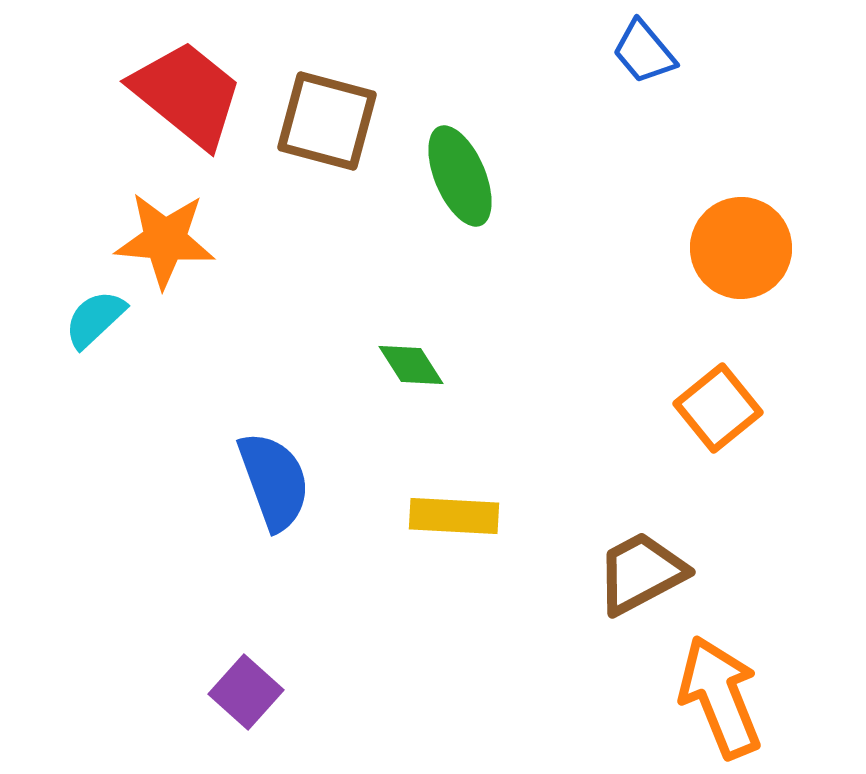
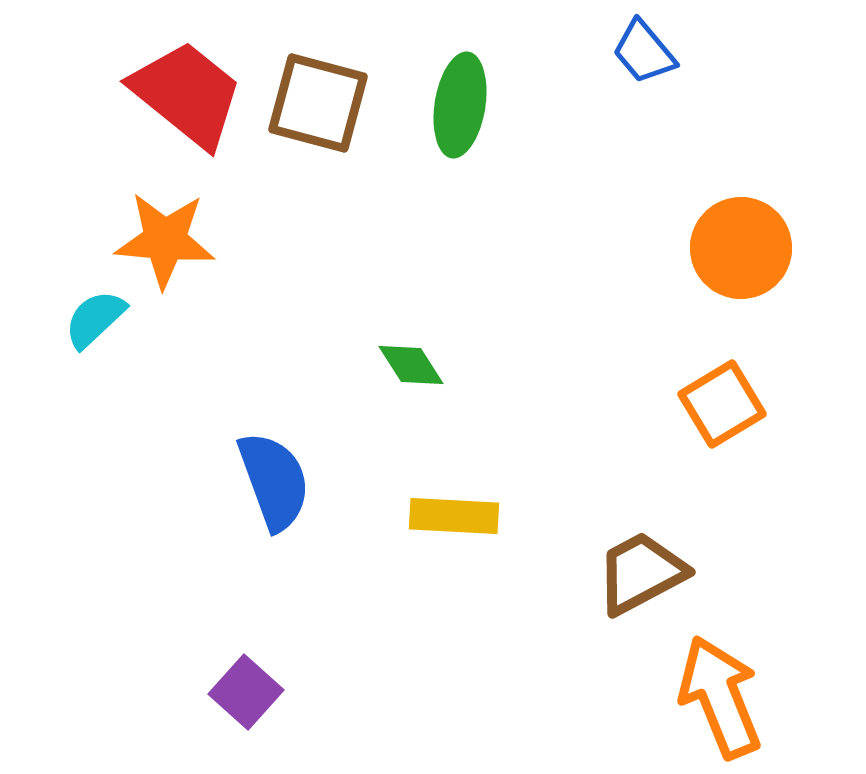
brown square: moved 9 px left, 18 px up
green ellipse: moved 71 px up; rotated 32 degrees clockwise
orange square: moved 4 px right, 4 px up; rotated 8 degrees clockwise
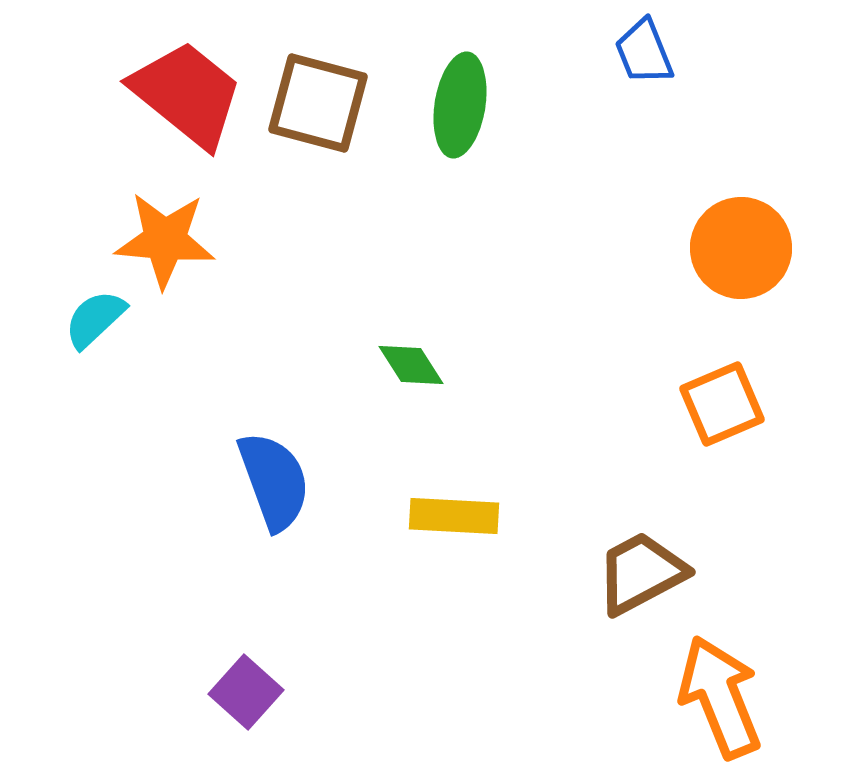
blue trapezoid: rotated 18 degrees clockwise
orange square: rotated 8 degrees clockwise
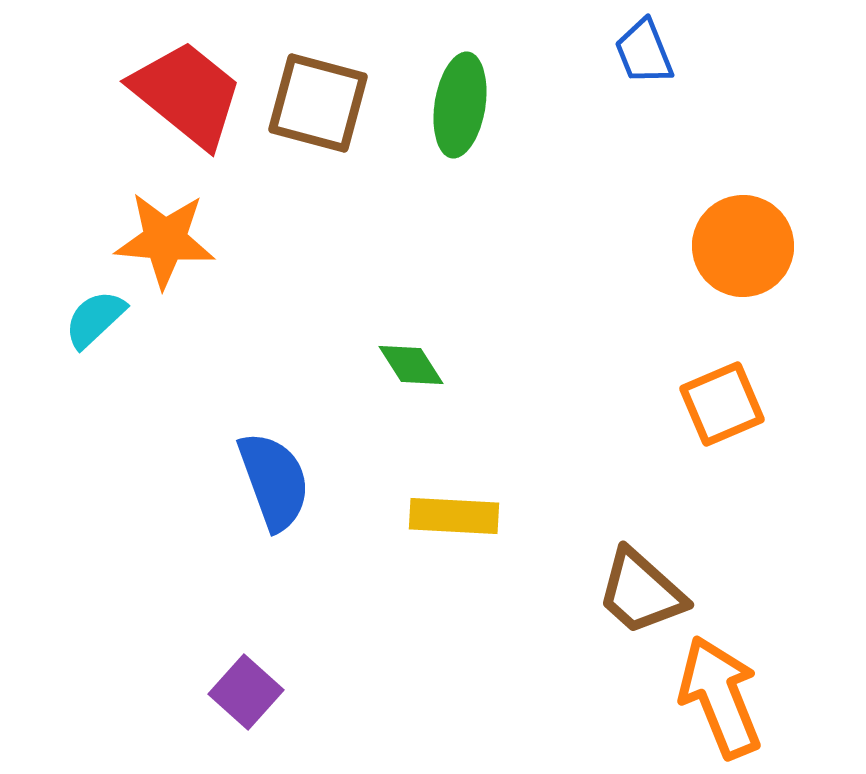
orange circle: moved 2 px right, 2 px up
brown trapezoid: moved 19 px down; rotated 110 degrees counterclockwise
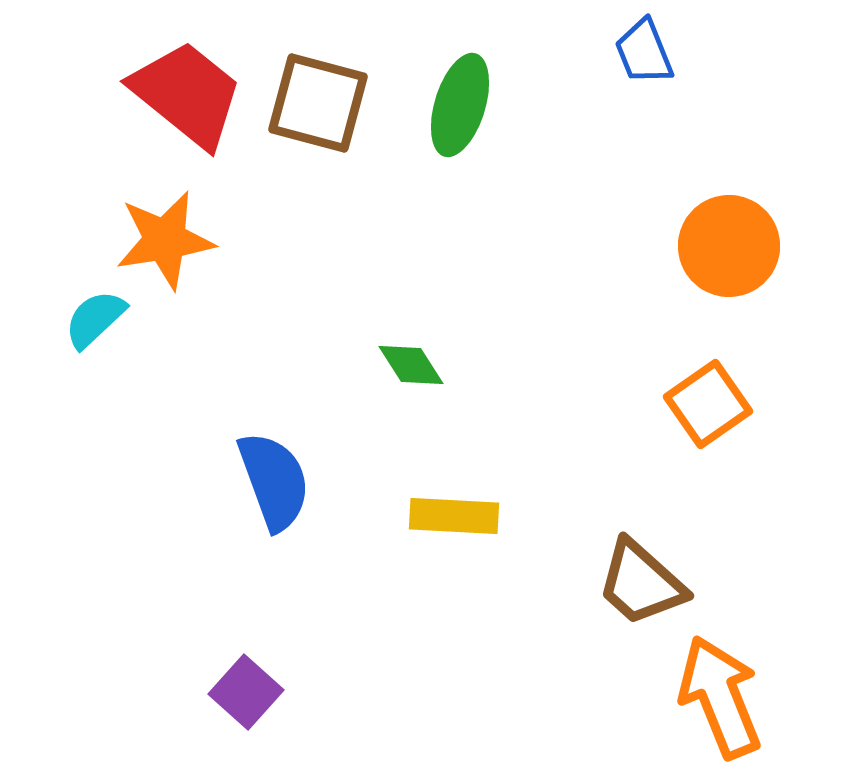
green ellipse: rotated 8 degrees clockwise
orange star: rotated 14 degrees counterclockwise
orange circle: moved 14 px left
orange square: moved 14 px left; rotated 12 degrees counterclockwise
brown trapezoid: moved 9 px up
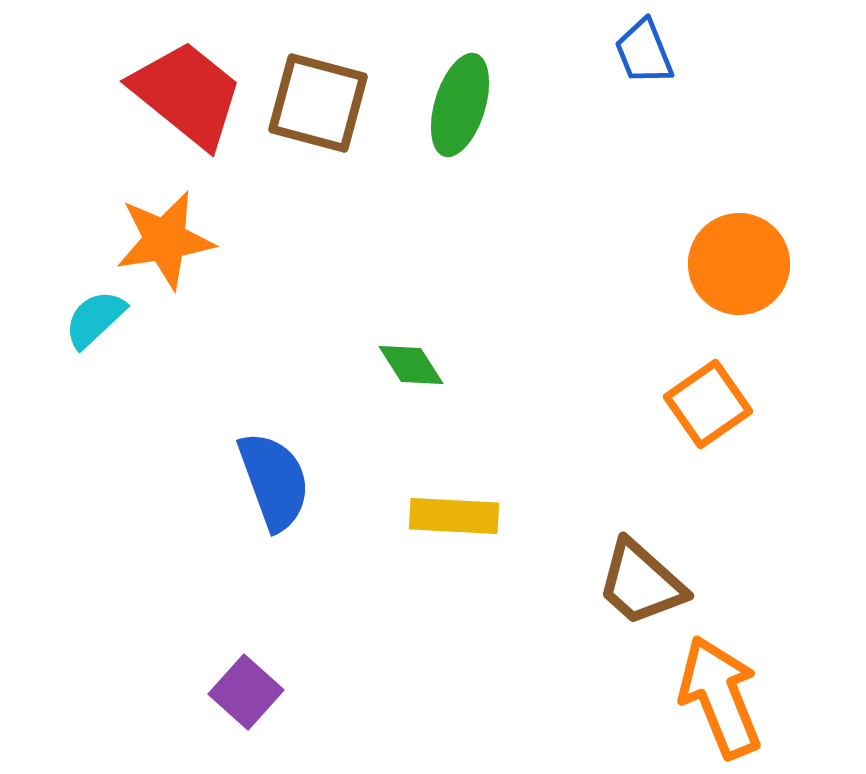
orange circle: moved 10 px right, 18 px down
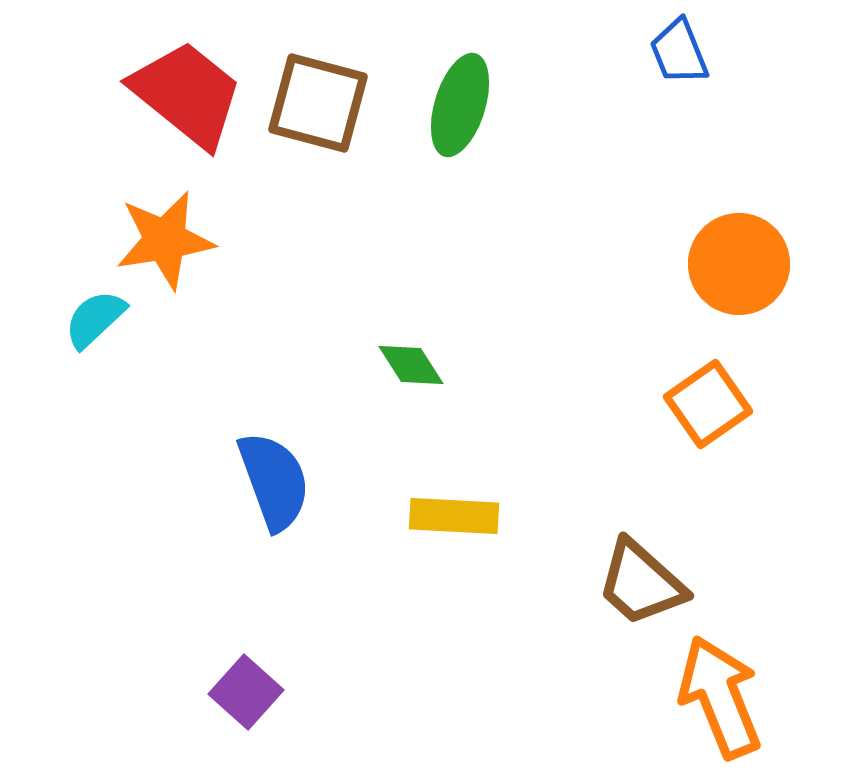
blue trapezoid: moved 35 px right
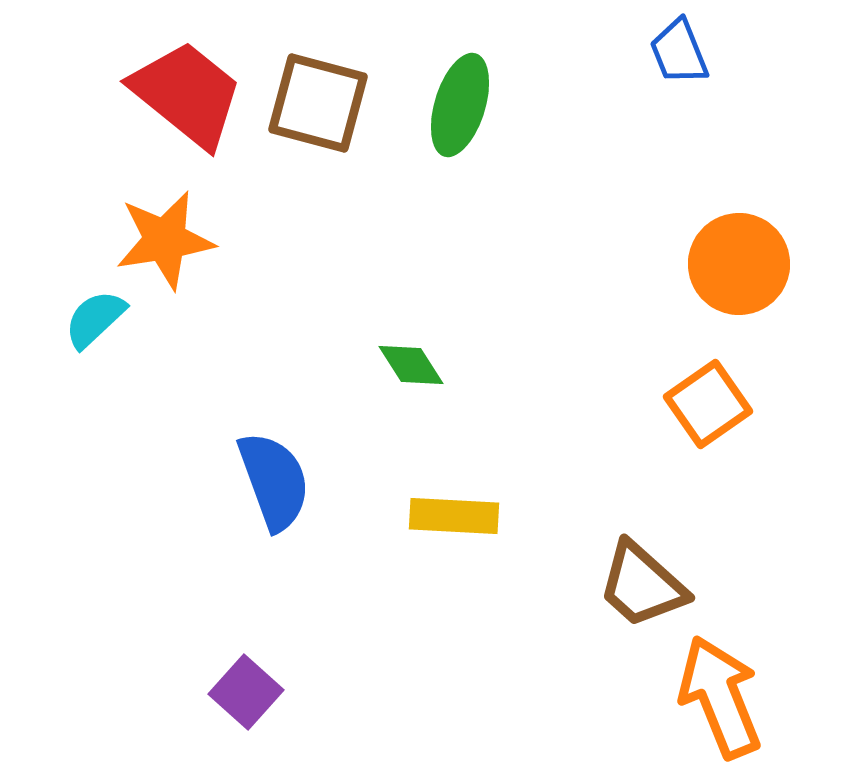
brown trapezoid: moved 1 px right, 2 px down
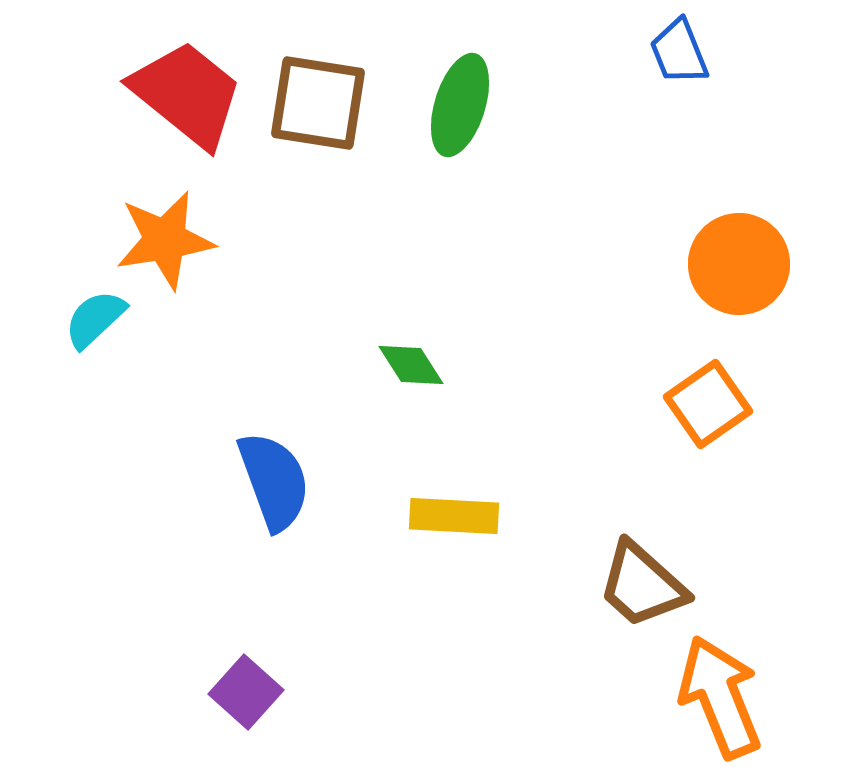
brown square: rotated 6 degrees counterclockwise
